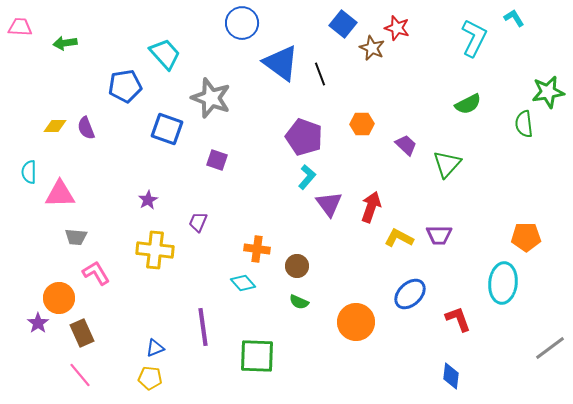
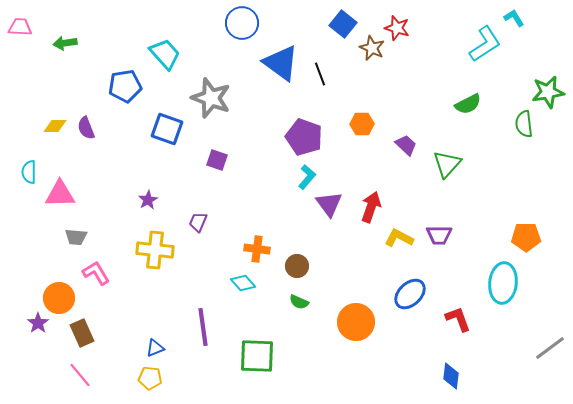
cyan L-shape at (474, 38): moved 11 px right, 6 px down; rotated 30 degrees clockwise
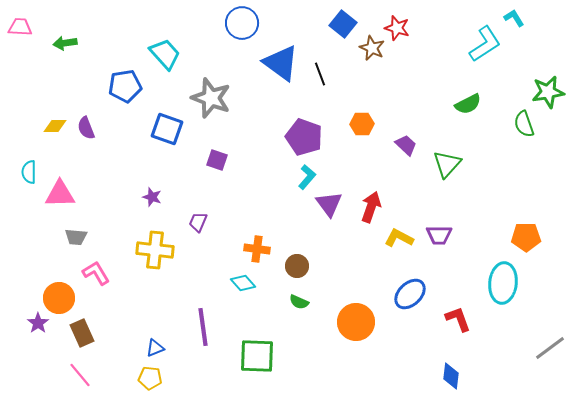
green semicircle at (524, 124): rotated 12 degrees counterclockwise
purple star at (148, 200): moved 4 px right, 3 px up; rotated 24 degrees counterclockwise
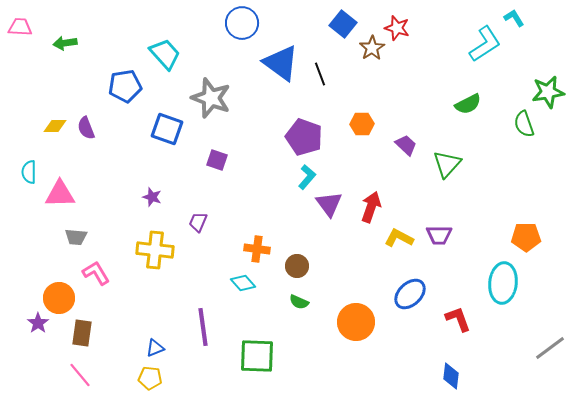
brown star at (372, 48): rotated 15 degrees clockwise
brown rectangle at (82, 333): rotated 32 degrees clockwise
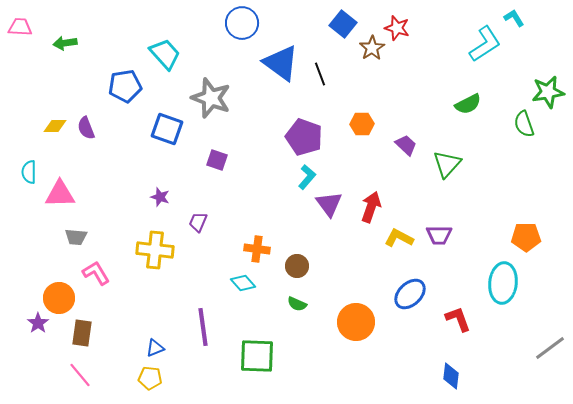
purple star at (152, 197): moved 8 px right
green semicircle at (299, 302): moved 2 px left, 2 px down
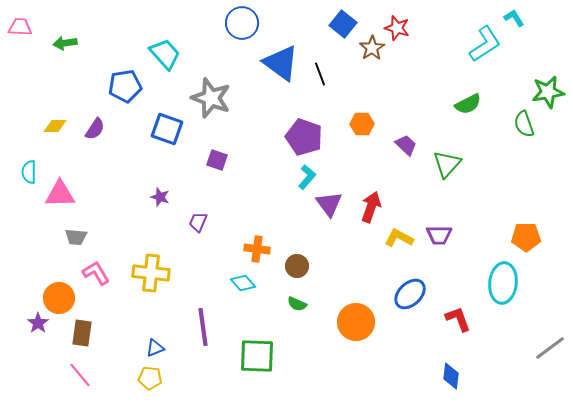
purple semicircle at (86, 128): moved 9 px right, 1 px down; rotated 125 degrees counterclockwise
yellow cross at (155, 250): moved 4 px left, 23 px down
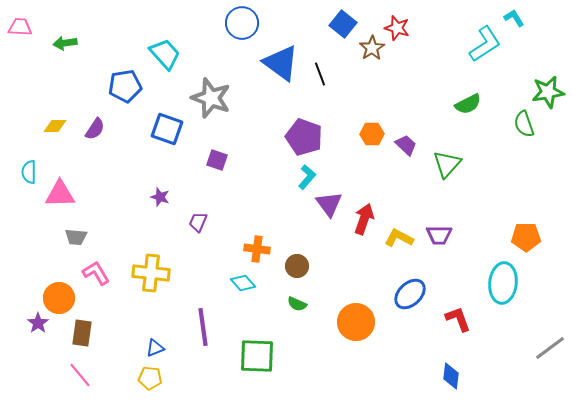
orange hexagon at (362, 124): moved 10 px right, 10 px down
red arrow at (371, 207): moved 7 px left, 12 px down
